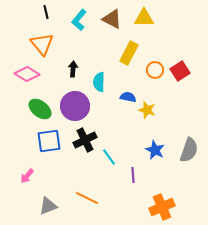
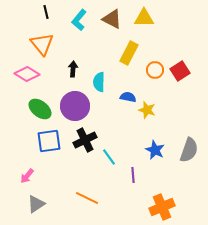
gray triangle: moved 12 px left, 2 px up; rotated 12 degrees counterclockwise
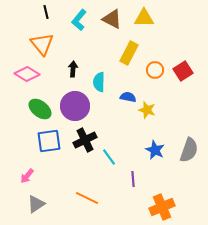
red square: moved 3 px right
purple line: moved 4 px down
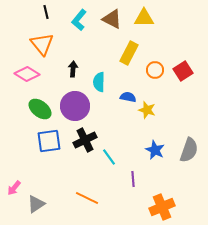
pink arrow: moved 13 px left, 12 px down
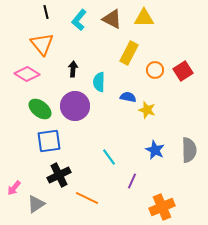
black cross: moved 26 px left, 35 px down
gray semicircle: rotated 20 degrees counterclockwise
purple line: moved 1 px left, 2 px down; rotated 28 degrees clockwise
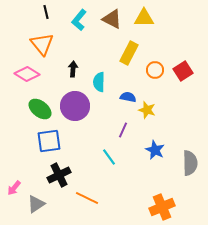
gray semicircle: moved 1 px right, 13 px down
purple line: moved 9 px left, 51 px up
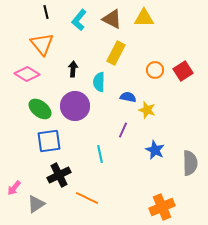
yellow rectangle: moved 13 px left
cyan line: moved 9 px left, 3 px up; rotated 24 degrees clockwise
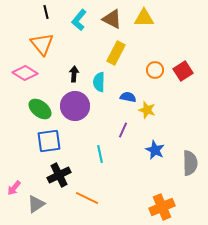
black arrow: moved 1 px right, 5 px down
pink diamond: moved 2 px left, 1 px up
